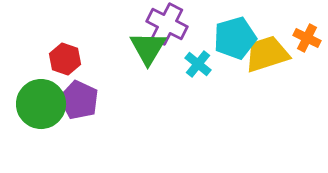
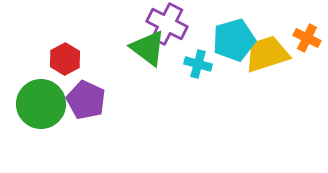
cyan pentagon: moved 1 px left, 2 px down
green triangle: rotated 24 degrees counterclockwise
red hexagon: rotated 12 degrees clockwise
cyan cross: rotated 24 degrees counterclockwise
purple pentagon: moved 7 px right
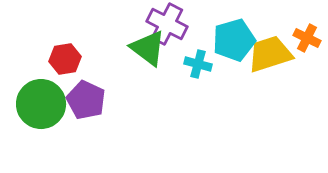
yellow trapezoid: moved 3 px right
red hexagon: rotated 20 degrees clockwise
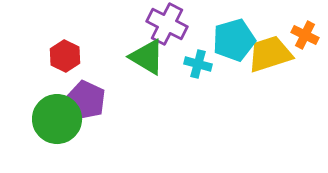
orange cross: moved 2 px left, 3 px up
green triangle: moved 1 px left, 9 px down; rotated 6 degrees counterclockwise
red hexagon: moved 3 px up; rotated 24 degrees counterclockwise
green circle: moved 16 px right, 15 px down
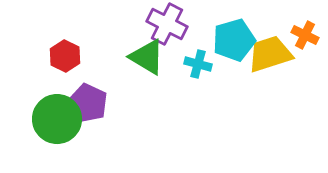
purple pentagon: moved 2 px right, 3 px down
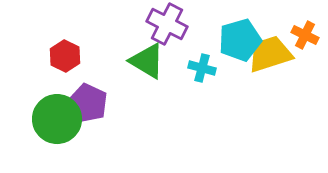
cyan pentagon: moved 6 px right
green triangle: moved 4 px down
cyan cross: moved 4 px right, 4 px down
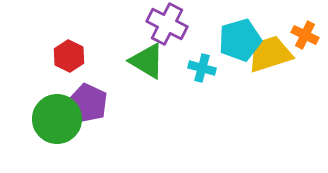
red hexagon: moved 4 px right
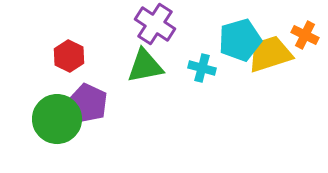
purple cross: moved 12 px left; rotated 6 degrees clockwise
green triangle: moved 2 px left, 5 px down; rotated 42 degrees counterclockwise
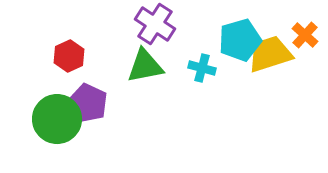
orange cross: rotated 16 degrees clockwise
red hexagon: rotated 8 degrees clockwise
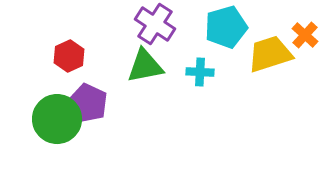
cyan pentagon: moved 14 px left, 13 px up
cyan cross: moved 2 px left, 4 px down; rotated 12 degrees counterclockwise
